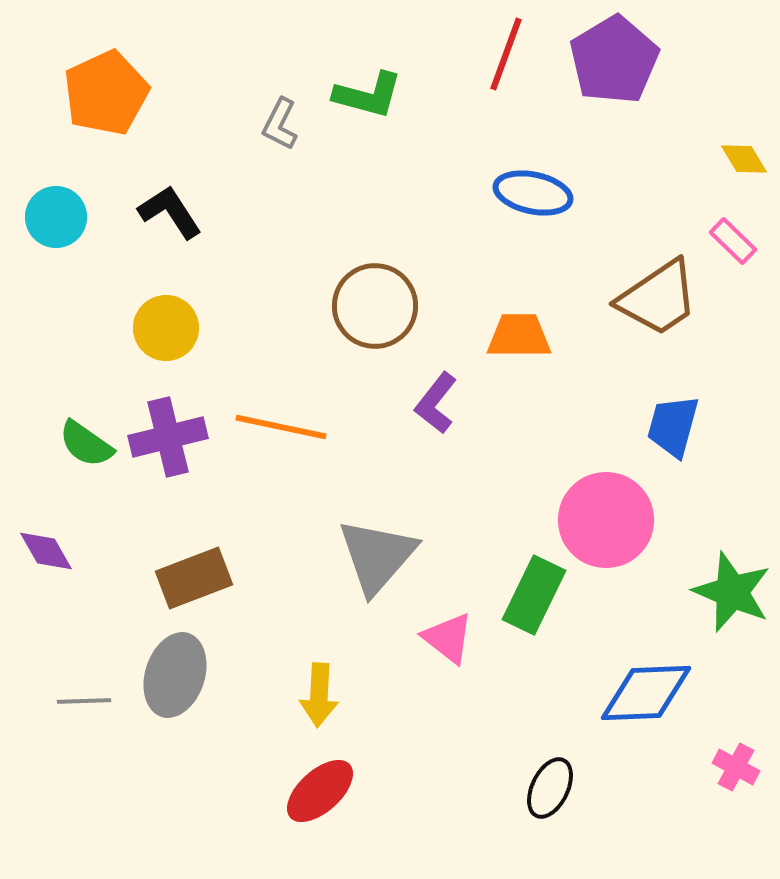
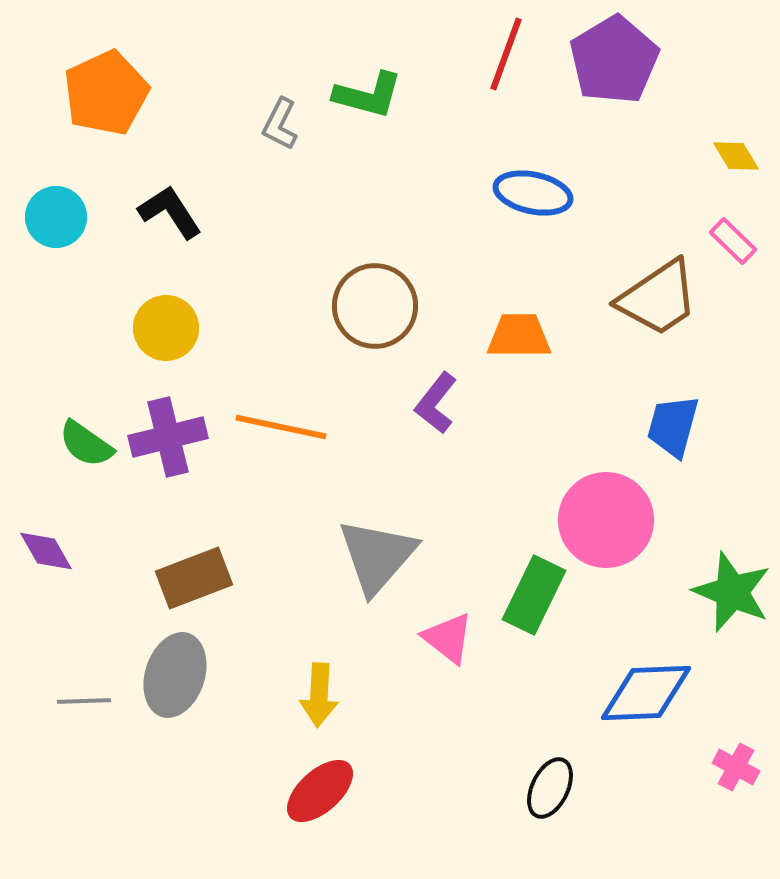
yellow diamond: moved 8 px left, 3 px up
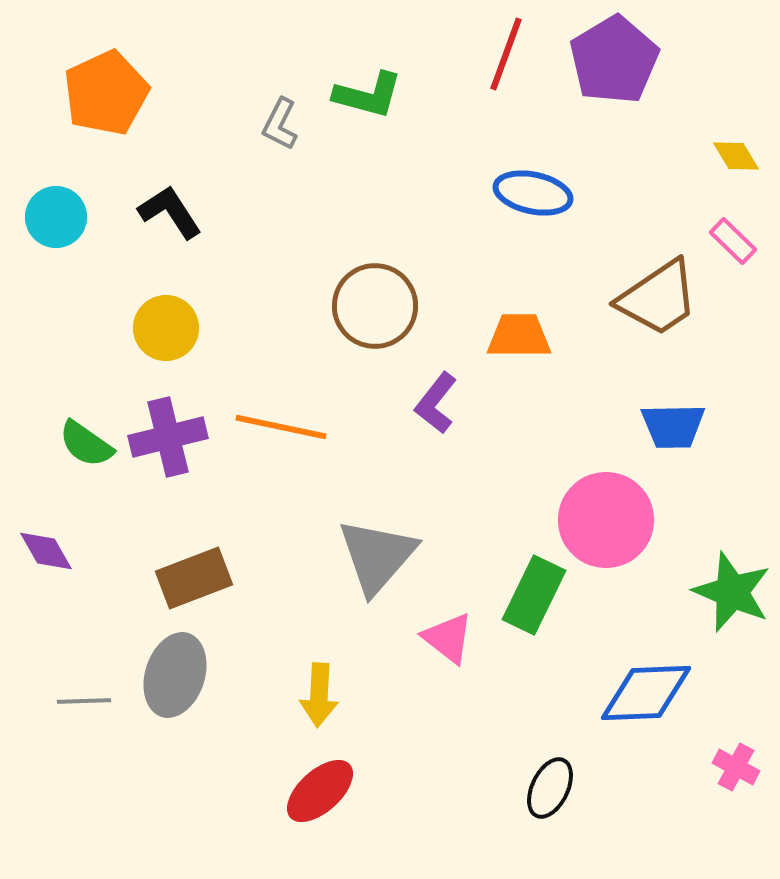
blue trapezoid: rotated 106 degrees counterclockwise
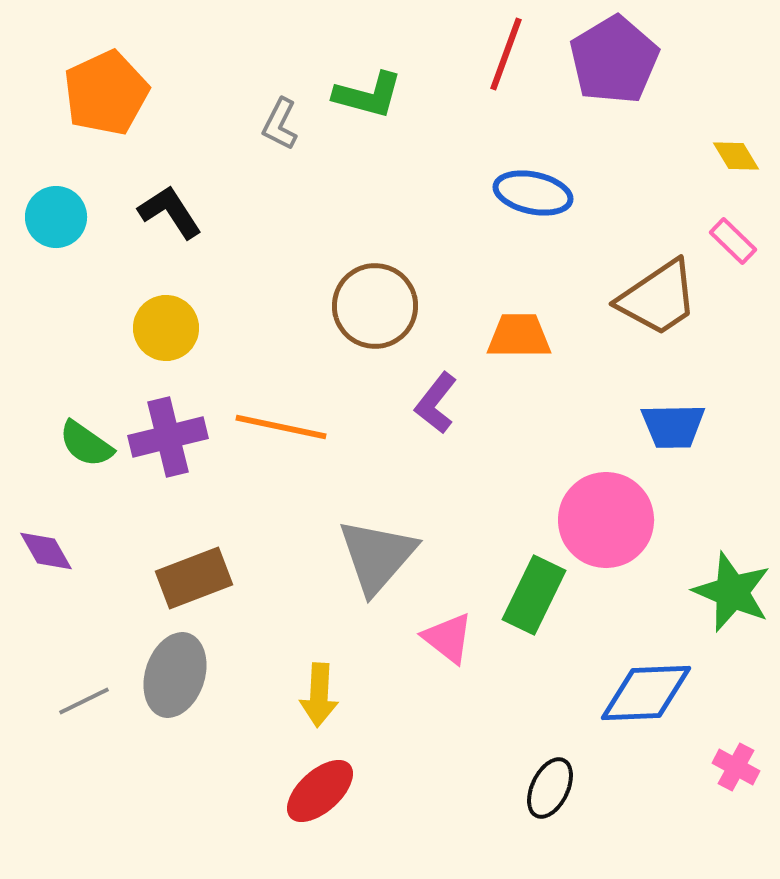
gray line: rotated 24 degrees counterclockwise
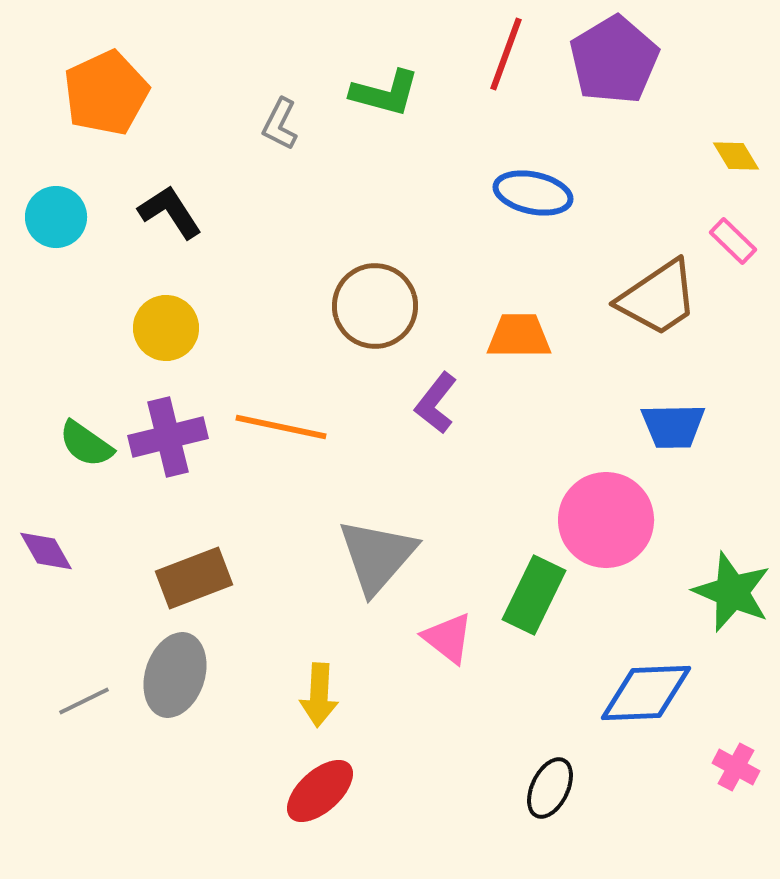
green L-shape: moved 17 px right, 2 px up
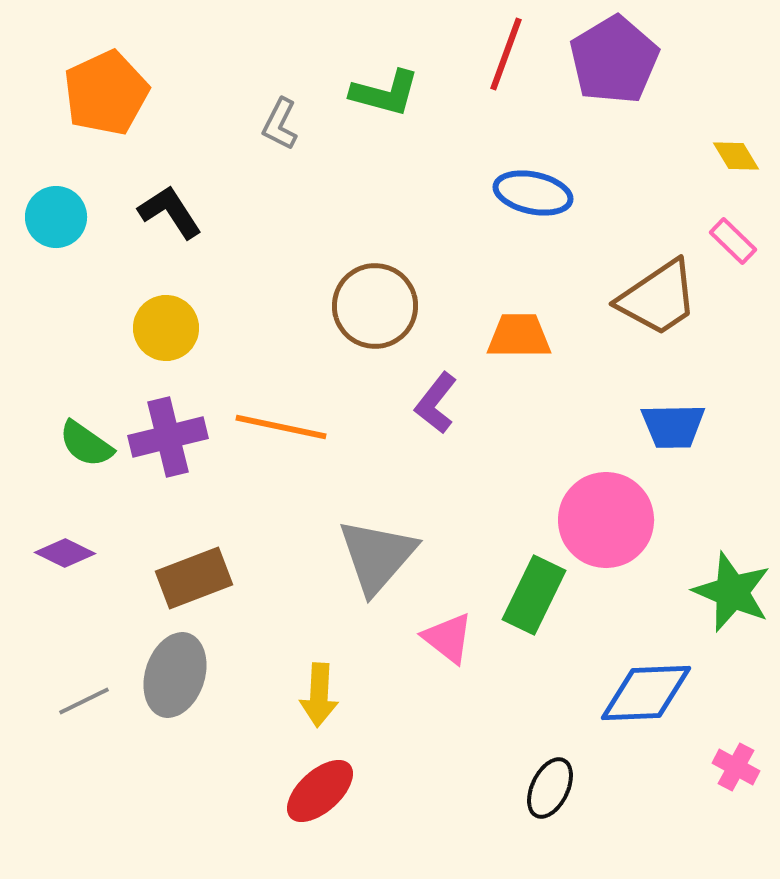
purple diamond: moved 19 px right, 2 px down; rotated 34 degrees counterclockwise
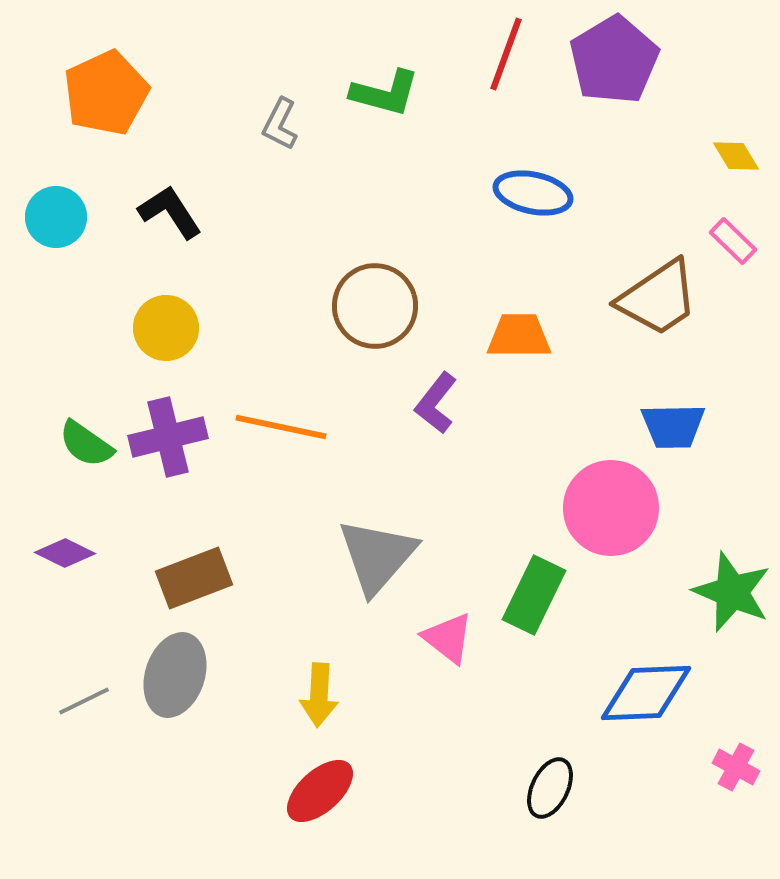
pink circle: moved 5 px right, 12 px up
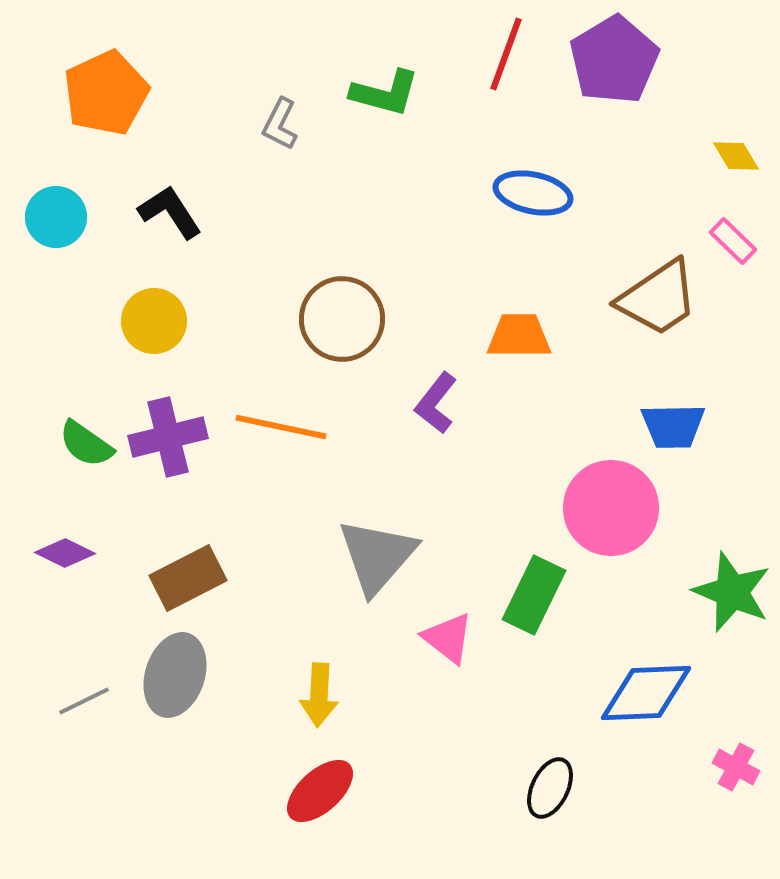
brown circle: moved 33 px left, 13 px down
yellow circle: moved 12 px left, 7 px up
brown rectangle: moved 6 px left; rotated 6 degrees counterclockwise
